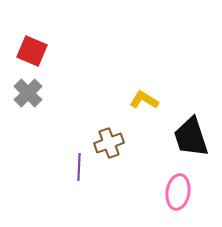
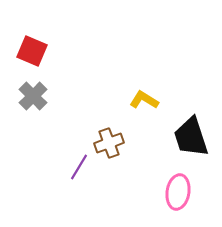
gray cross: moved 5 px right, 3 px down
purple line: rotated 28 degrees clockwise
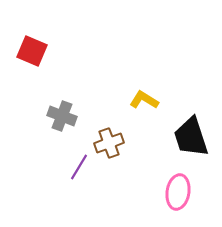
gray cross: moved 29 px right, 20 px down; rotated 24 degrees counterclockwise
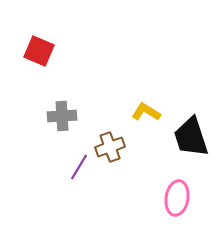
red square: moved 7 px right
yellow L-shape: moved 2 px right, 12 px down
gray cross: rotated 24 degrees counterclockwise
brown cross: moved 1 px right, 4 px down
pink ellipse: moved 1 px left, 6 px down
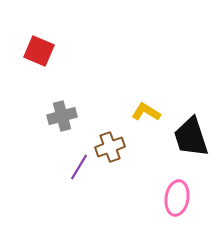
gray cross: rotated 12 degrees counterclockwise
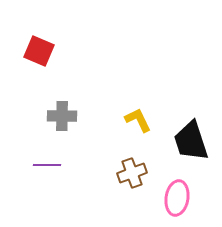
yellow L-shape: moved 8 px left, 8 px down; rotated 32 degrees clockwise
gray cross: rotated 16 degrees clockwise
black trapezoid: moved 4 px down
brown cross: moved 22 px right, 26 px down
purple line: moved 32 px left, 2 px up; rotated 60 degrees clockwise
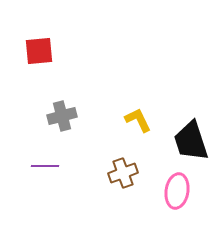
red square: rotated 28 degrees counterclockwise
gray cross: rotated 16 degrees counterclockwise
purple line: moved 2 px left, 1 px down
brown cross: moved 9 px left
pink ellipse: moved 7 px up
